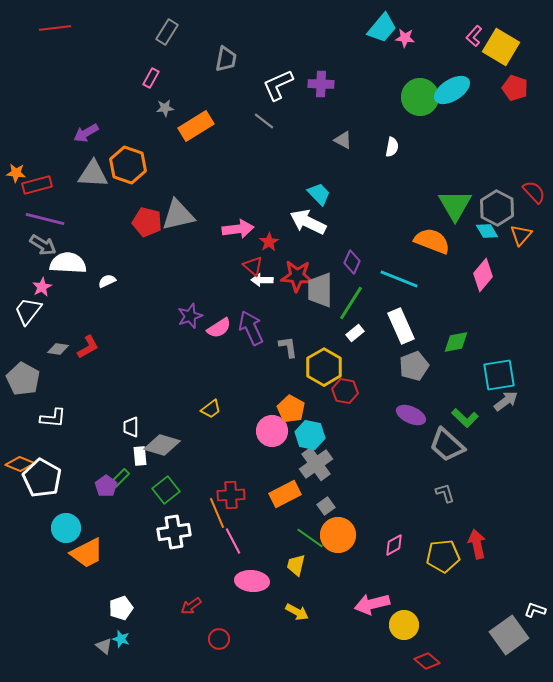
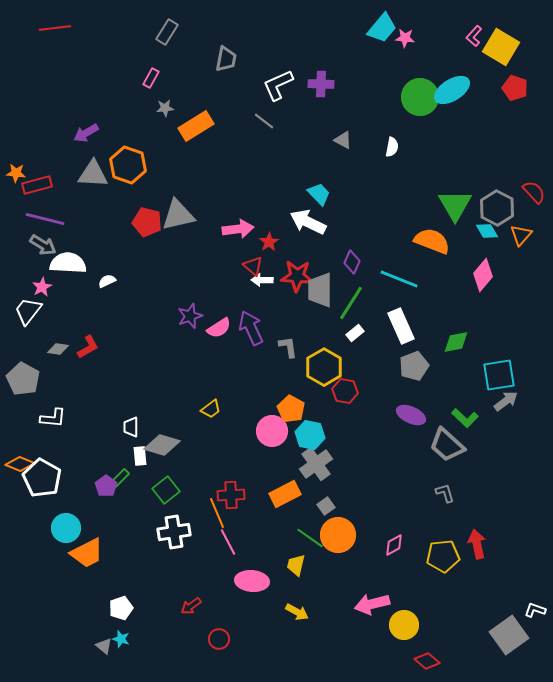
pink line at (233, 541): moved 5 px left, 1 px down
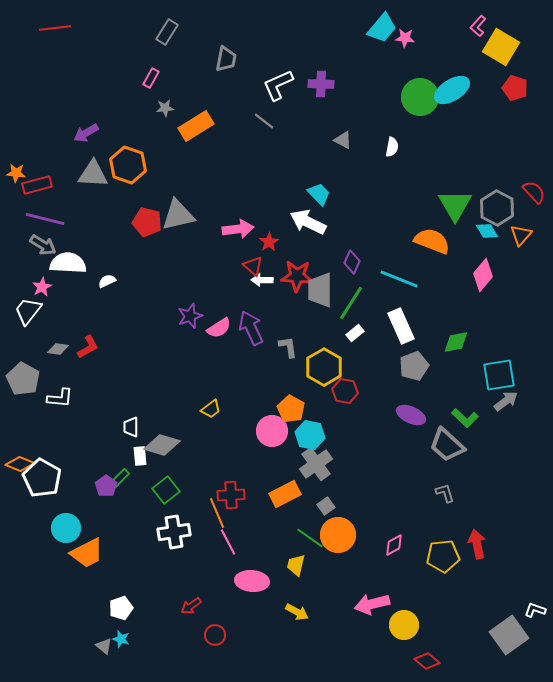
pink L-shape at (474, 36): moved 4 px right, 10 px up
white L-shape at (53, 418): moved 7 px right, 20 px up
red circle at (219, 639): moved 4 px left, 4 px up
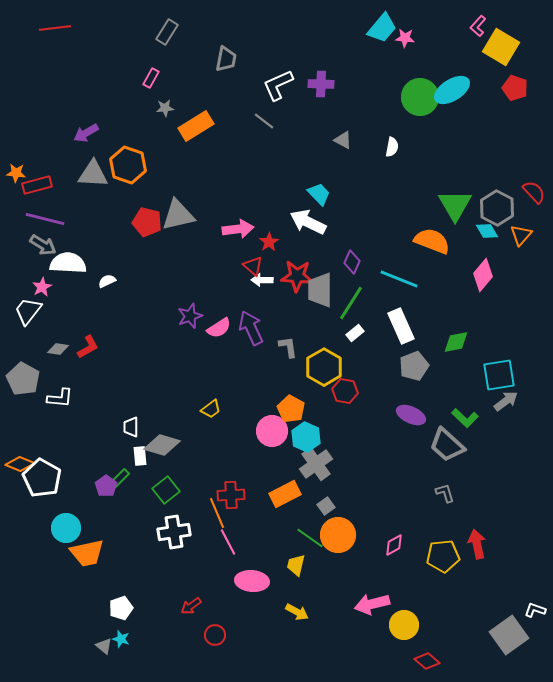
cyan hexagon at (310, 435): moved 4 px left, 2 px down; rotated 12 degrees clockwise
orange trapezoid at (87, 553): rotated 15 degrees clockwise
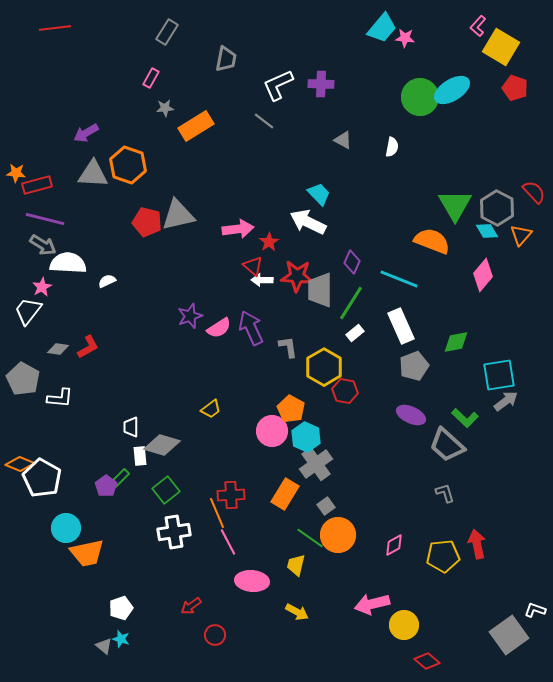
orange rectangle at (285, 494): rotated 32 degrees counterclockwise
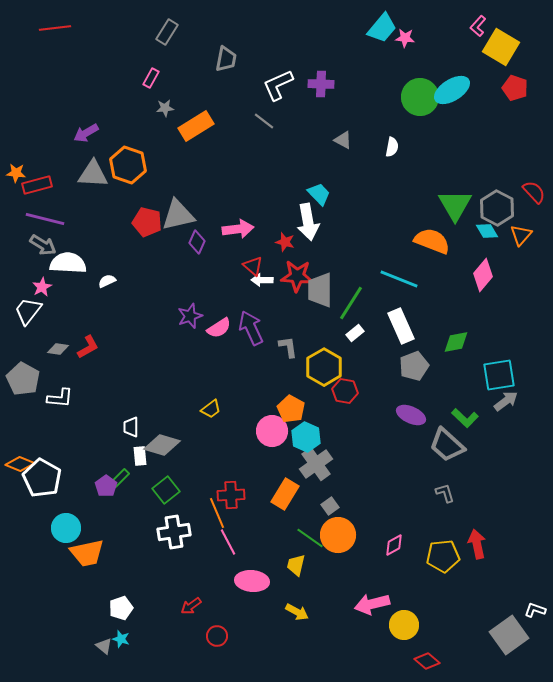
white arrow at (308, 222): rotated 126 degrees counterclockwise
red star at (269, 242): moved 16 px right; rotated 24 degrees counterclockwise
purple diamond at (352, 262): moved 155 px left, 20 px up
gray square at (326, 506): moved 4 px right
red circle at (215, 635): moved 2 px right, 1 px down
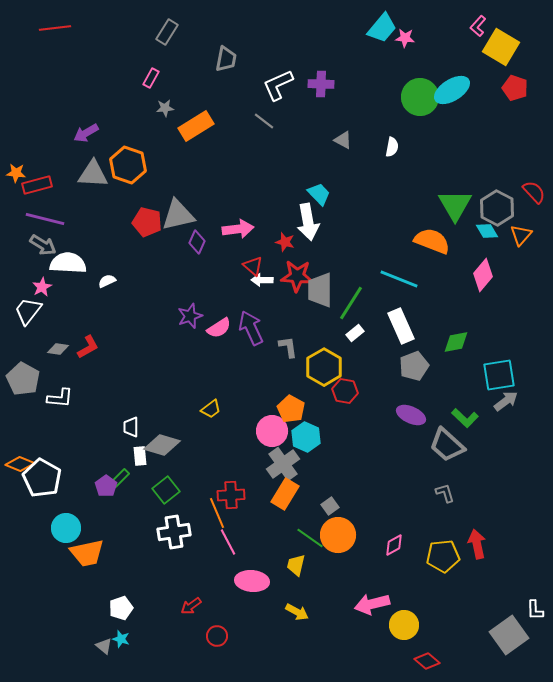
gray cross at (316, 464): moved 33 px left
white L-shape at (535, 610): rotated 110 degrees counterclockwise
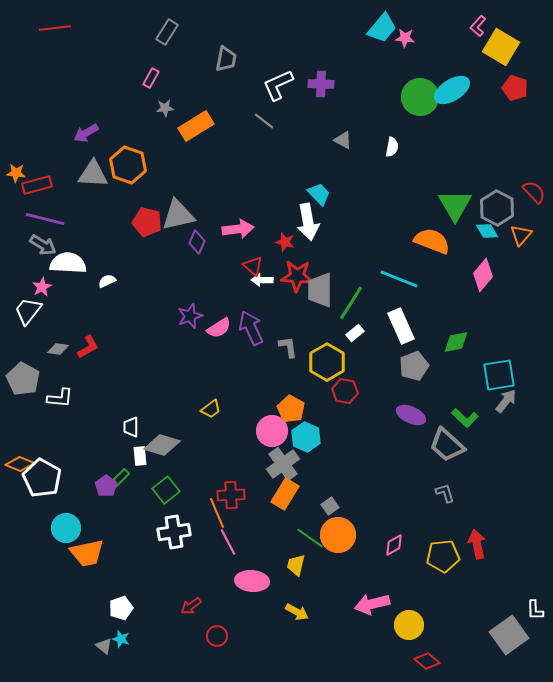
yellow hexagon at (324, 367): moved 3 px right, 5 px up
gray arrow at (506, 401): rotated 15 degrees counterclockwise
yellow circle at (404, 625): moved 5 px right
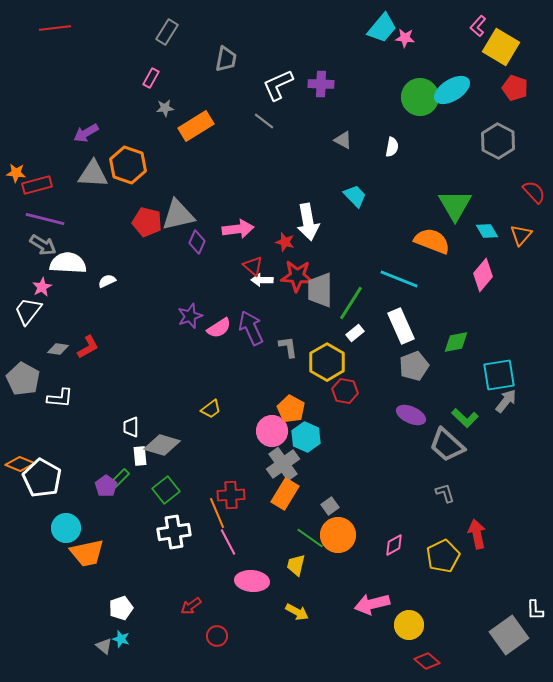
cyan trapezoid at (319, 194): moved 36 px right, 2 px down
gray hexagon at (497, 208): moved 1 px right, 67 px up
red arrow at (477, 544): moved 10 px up
yellow pentagon at (443, 556): rotated 20 degrees counterclockwise
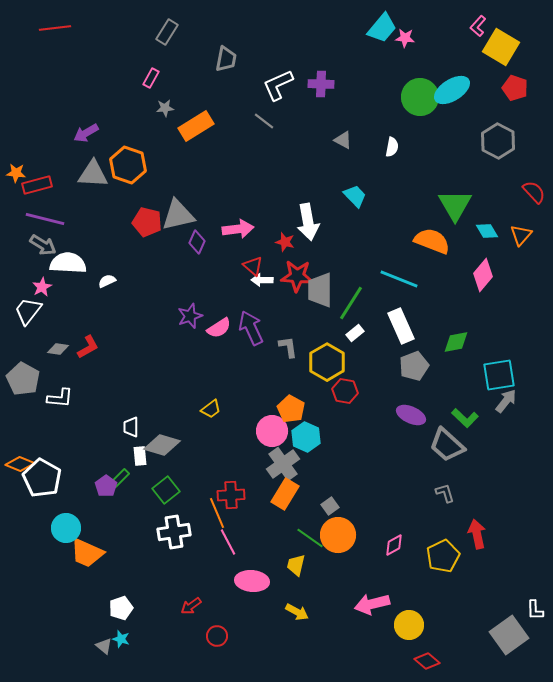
orange trapezoid at (87, 553): rotated 36 degrees clockwise
